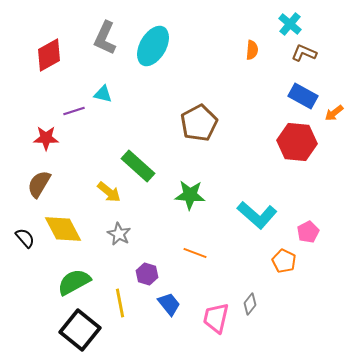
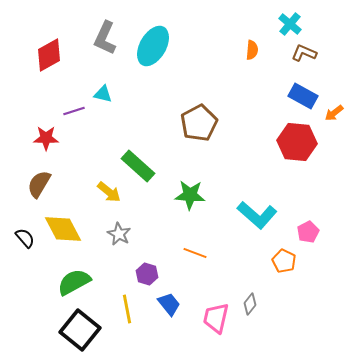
yellow line: moved 7 px right, 6 px down
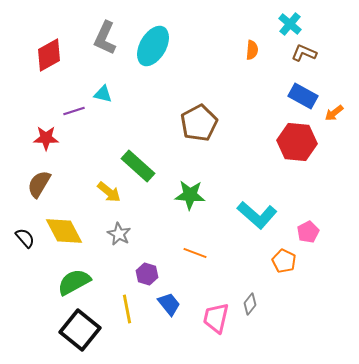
yellow diamond: moved 1 px right, 2 px down
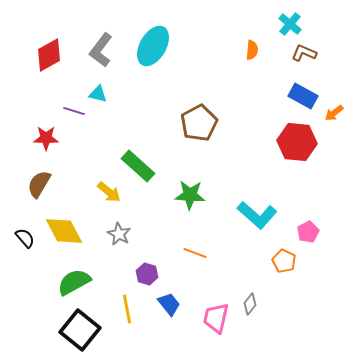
gray L-shape: moved 4 px left, 12 px down; rotated 12 degrees clockwise
cyan triangle: moved 5 px left
purple line: rotated 35 degrees clockwise
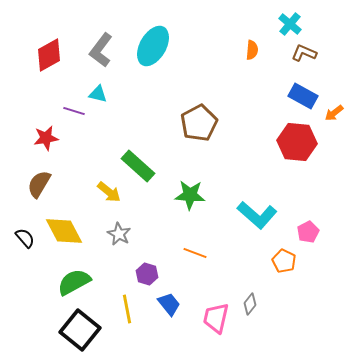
red star: rotated 10 degrees counterclockwise
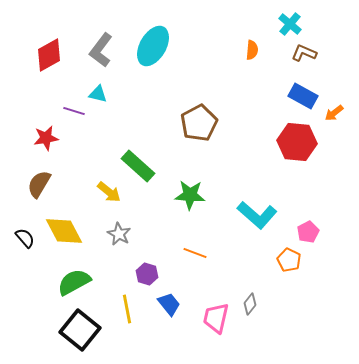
orange pentagon: moved 5 px right, 1 px up
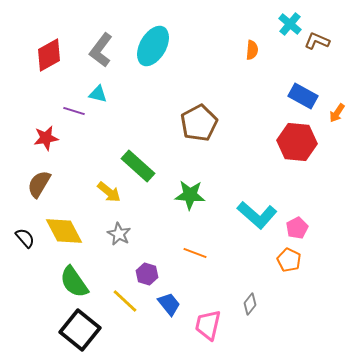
brown L-shape: moved 13 px right, 12 px up
orange arrow: moved 3 px right; rotated 18 degrees counterclockwise
pink pentagon: moved 11 px left, 4 px up
green semicircle: rotated 96 degrees counterclockwise
yellow line: moved 2 px left, 8 px up; rotated 36 degrees counterclockwise
pink trapezoid: moved 8 px left, 7 px down
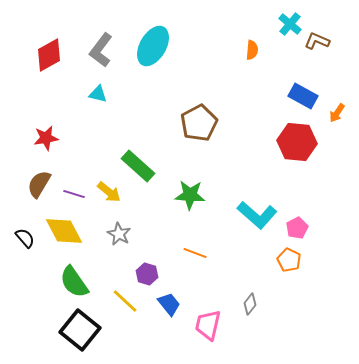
purple line: moved 83 px down
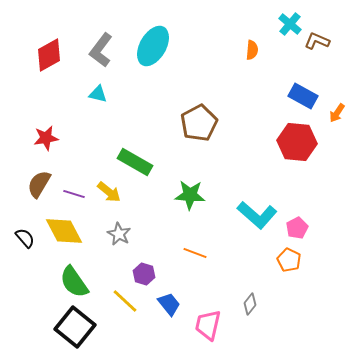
green rectangle: moved 3 px left, 4 px up; rotated 12 degrees counterclockwise
purple hexagon: moved 3 px left
black square: moved 5 px left, 3 px up
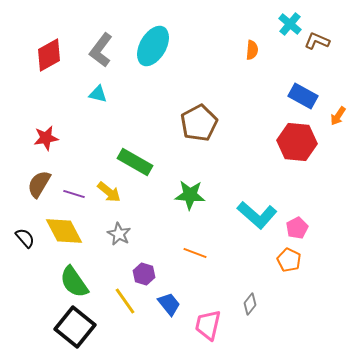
orange arrow: moved 1 px right, 3 px down
yellow line: rotated 12 degrees clockwise
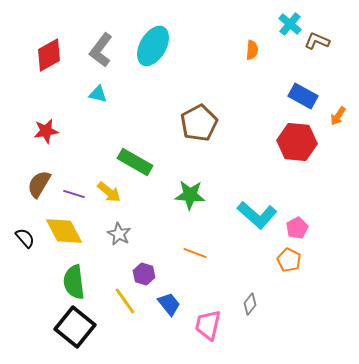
red star: moved 7 px up
green semicircle: rotated 28 degrees clockwise
